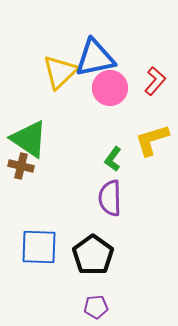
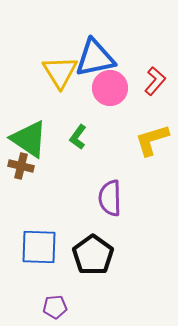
yellow triangle: rotated 18 degrees counterclockwise
green L-shape: moved 35 px left, 22 px up
purple pentagon: moved 41 px left
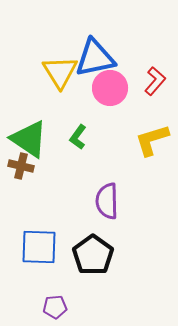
purple semicircle: moved 3 px left, 3 px down
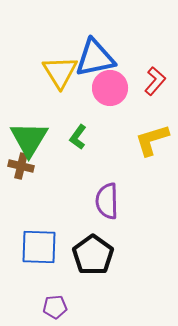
green triangle: rotated 27 degrees clockwise
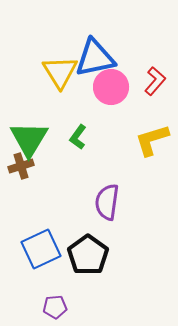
pink circle: moved 1 px right, 1 px up
brown cross: rotated 30 degrees counterclockwise
purple semicircle: moved 1 px down; rotated 9 degrees clockwise
blue square: moved 2 px right, 2 px down; rotated 27 degrees counterclockwise
black pentagon: moved 5 px left
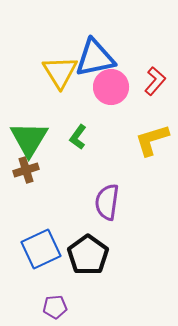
brown cross: moved 5 px right, 4 px down
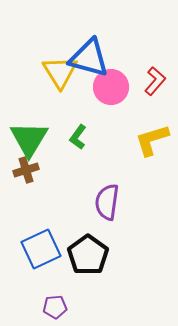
blue triangle: moved 6 px left; rotated 27 degrees clockwise
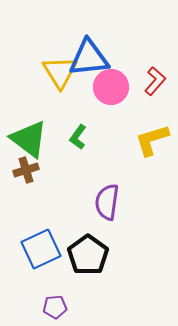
blue triangle: rotated 21 degrees counterclockwise
green triangle: rotated 24 degrees counterclockwise
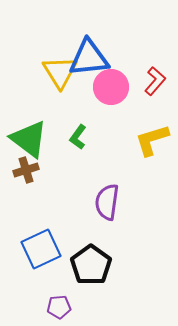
black pentagon: moved 3 px right, 10 px down
purple pentagon: moved 4 px right
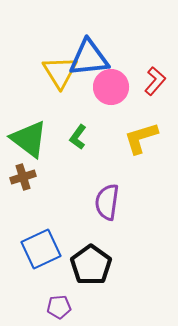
yellow L-shape: moved 11 px left, 2 px up
brown cross: moved 3 px left, 7 px down
